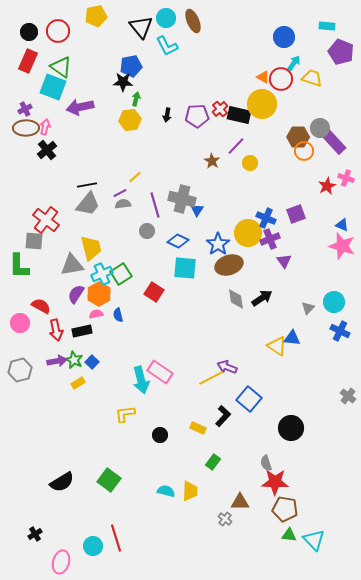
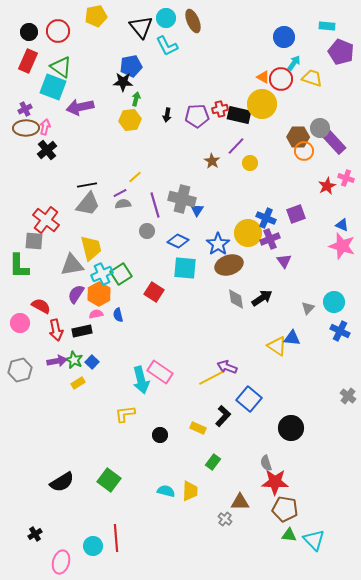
red cross at (220, 109): rotated 28 degrees clockwise
red line at (116, 538): rotated 12 degrees clockwise
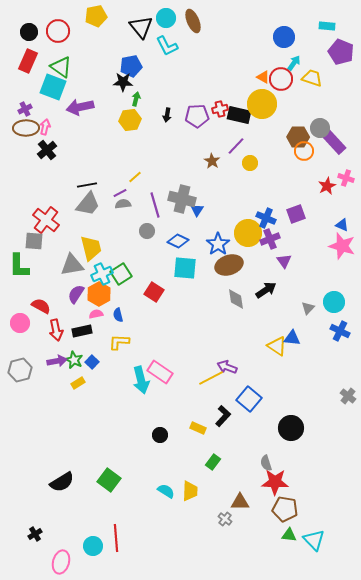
black arrow at (262, 298): moved 4 px right, 8 px up
yellow L-shape at (125, 414): moved 6 px left, 72 px up; rotated 10 degrees clockwise
cyan semicircle at (166, 491): rotated 18 degrees clockwise
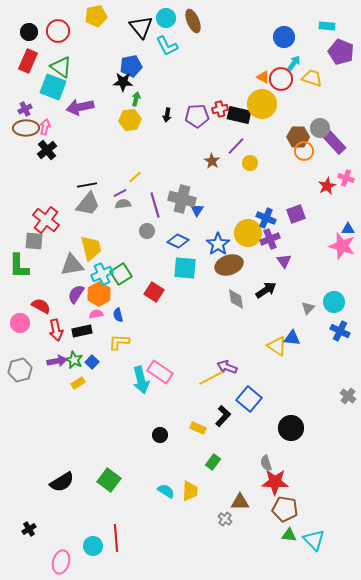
blue triangle at (342, 225): moved 6 px right, 4 px down; rotated 24 degrees counterclockwise
black cross at (35, 534): moved 6 px left, 5 px up
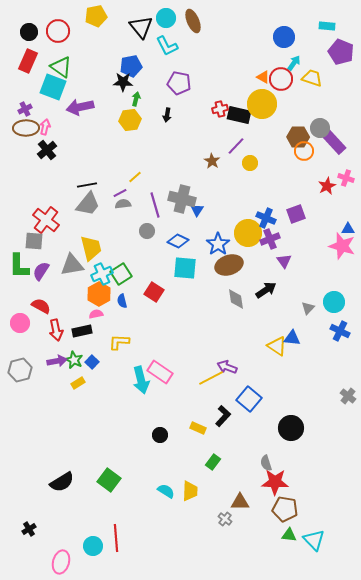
purple pentagon at (197, 116): moved 18 px left, 33 px up; rotated 15 degrees clockwise
purple semicircle at (76, 294): moved 35 px left, 23 px up
blue semicircle at (118, 315): moved 4 px right, 14 px up
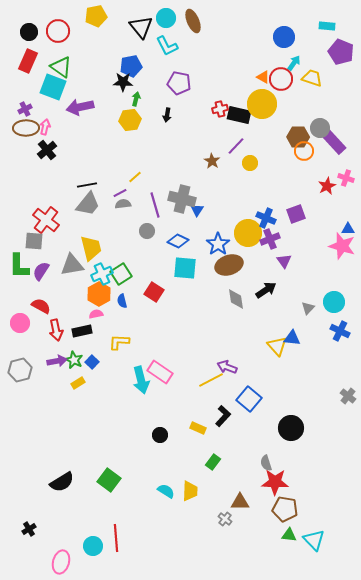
yellow triangle at (277, 346): rotated 15 degrees clockwise
yellow line at (211, 378): moved 2 px down
